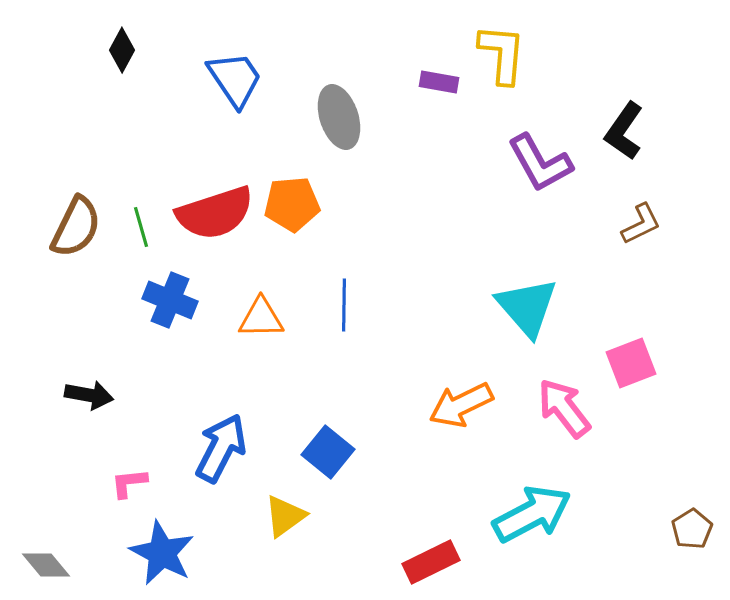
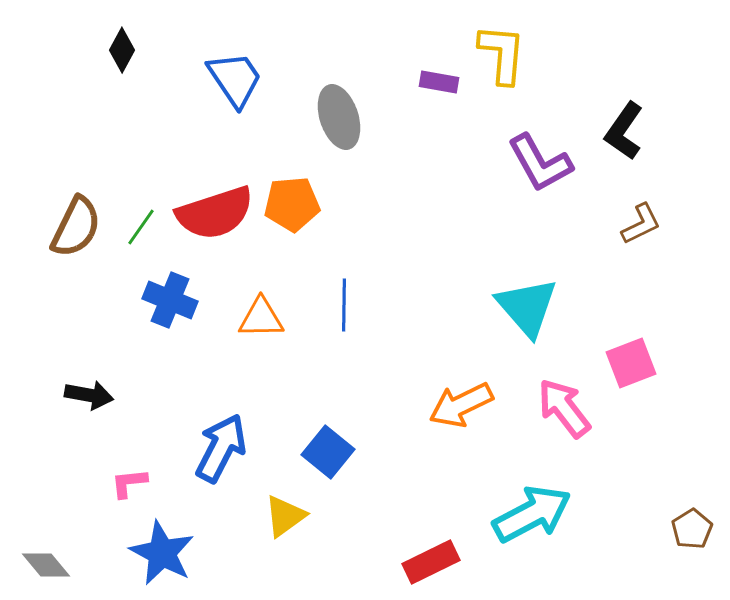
green line: rotated 51 degrees clockwise
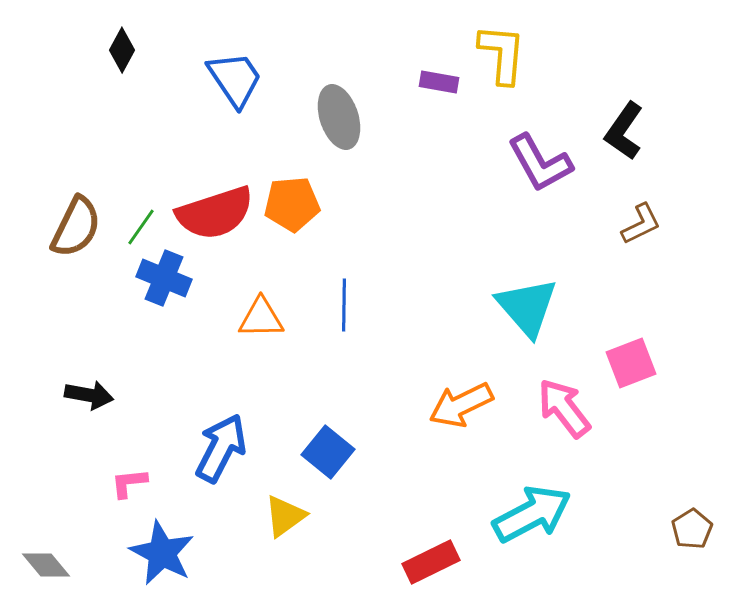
blue cross: moved 6 px left, 22 px up
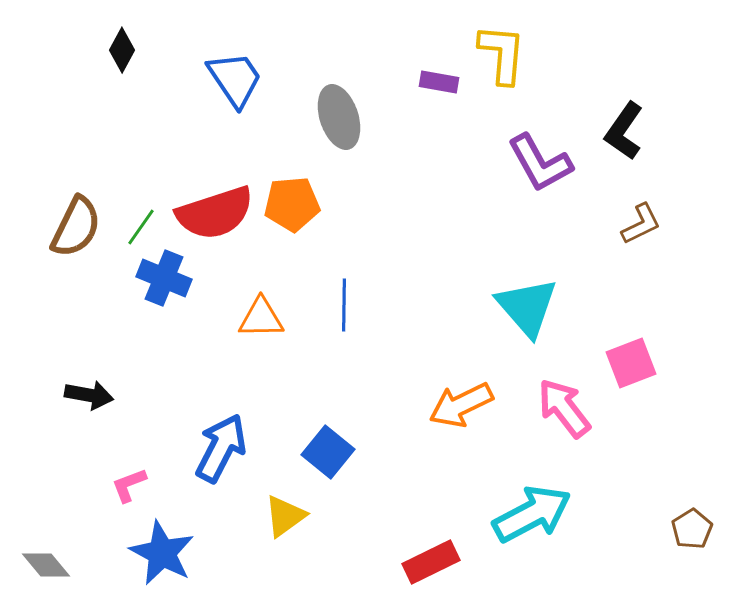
pink L-shape: moved 2 px down; rotated 15 degrees counterclockwise
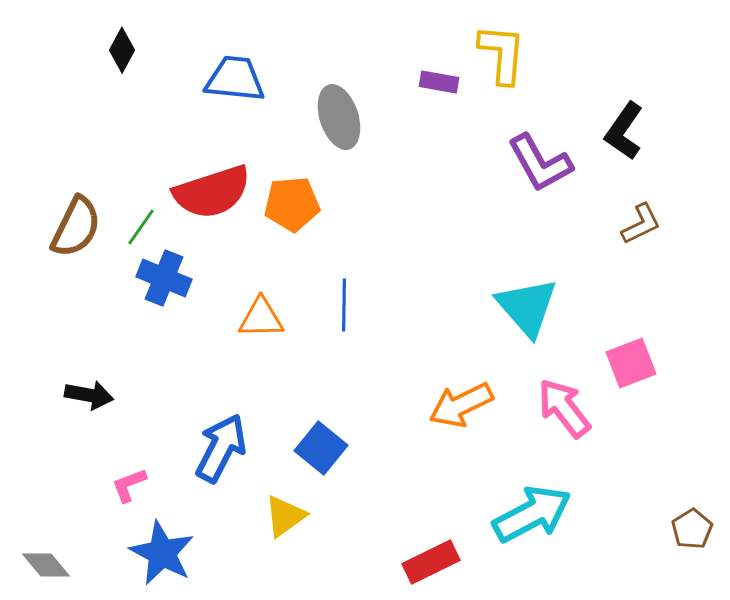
blue trapezoid: rotated 50 degrees counterclockwise
red semicircle: moved 3 px left, 21 px up
blue square: moved 7 px left, 4 px up
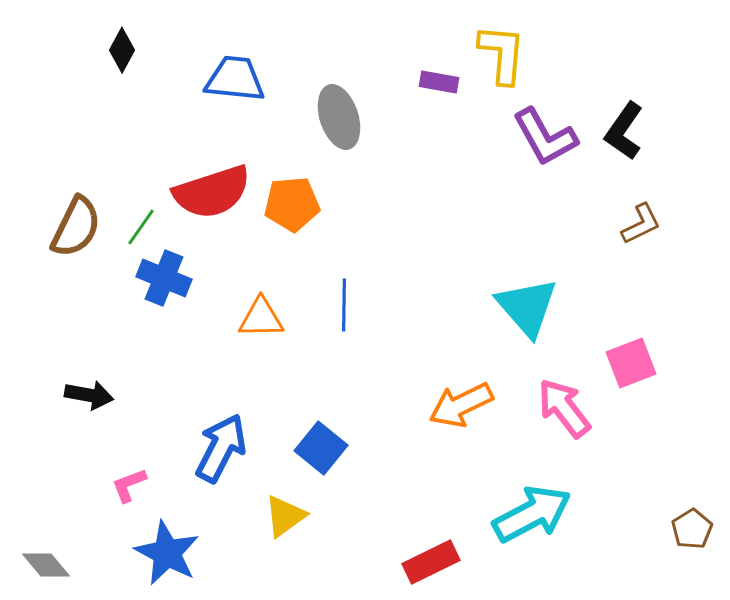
purple L-shape: moved 5 px right, 26 px up
blue star: moved 5 px right
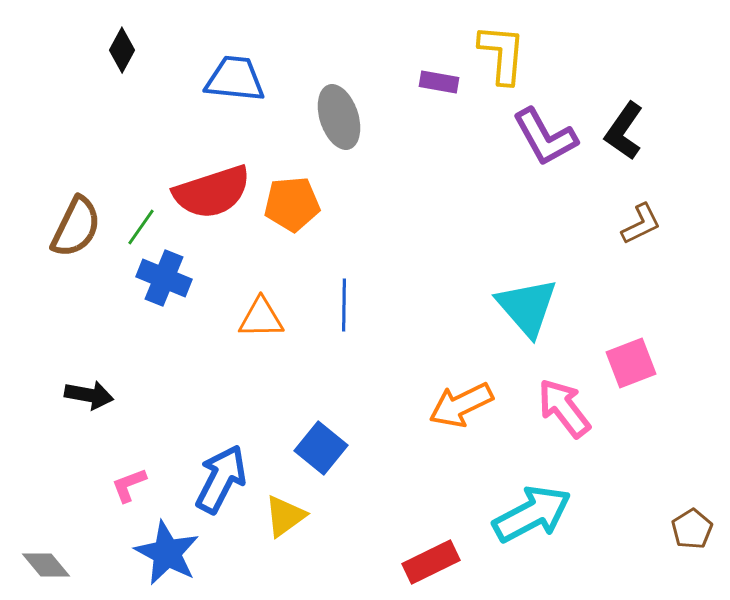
blue arrow: moved 31 px down
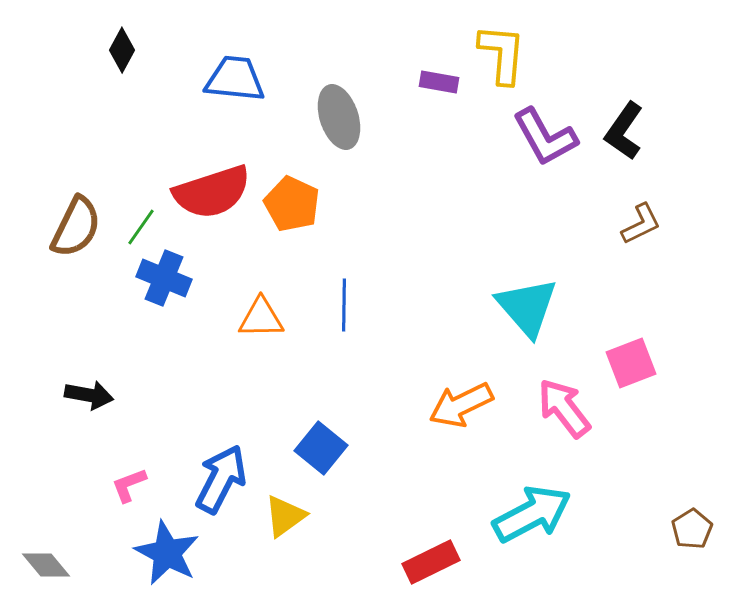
orange pentagon: rotated 30 degrees clockwise
